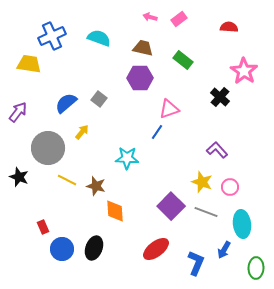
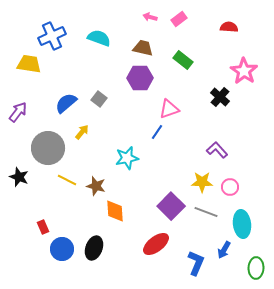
cyan star: rotated 15 degrees counterclockwise
yellow star: rotated 20 degrees counterclockwise
red ellipse: moved 5 px up
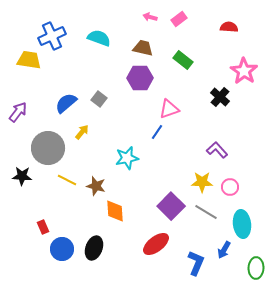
yellow trapezoid: moved 4 px up
black star: moved 3 px right, 1 px up; rotated 18 degrees counterclockwise
gray line: rotated 10 degrees clockwise
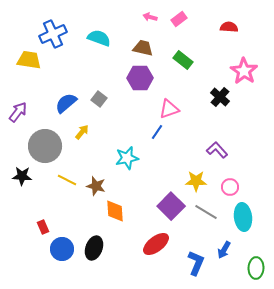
blue cross: moved 1 px right, 2 px up
gray circle: moved 3 px left, 2 px up
yellow star: moved 6 px left, 1 px up
cyan ellipse: moved 1 px right, 7 px up
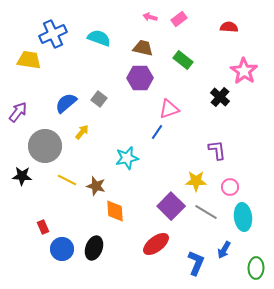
purple L-shape: rotated 35 degrees clockwise
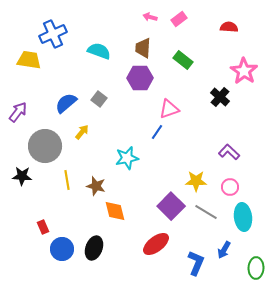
cyan semicircle: moved 13 px down
brown trapezoid: rotated 100 degrees counterclockwise
purple L-shape: moved 12 px right, 2 px down; rotated 40 degrees counterclockwise
yellow line: rotated 54 degrees clockwise
orange diamond: rotated 10 degrees counterclockwise
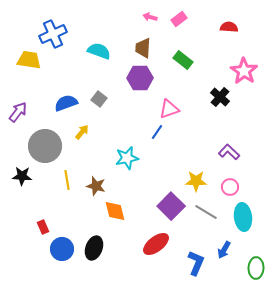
blue semicircle: rotated 20 degrees clockwise
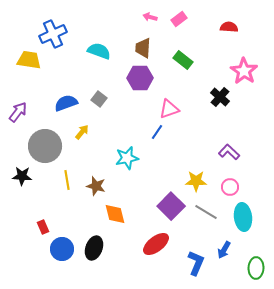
orange diamond: moved 3 px down
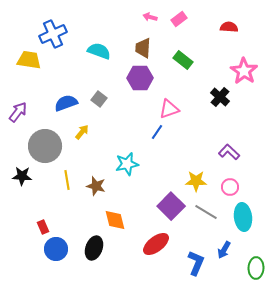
cyan star: moved 6 px down
orange diamond: moved 6 px down
blue circle: moved 6 px left
